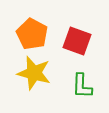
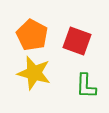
orange pentagon: moved 1 px down
green L-shape: moved 4 px right
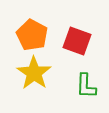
yellow star: rotated 20 degrees clockwise
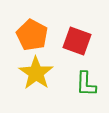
yellow star: moved 2 px right
green L-shape: moved 2 px up
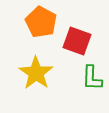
orange pentagon: moved 9 px right, 13 px up
green L-shape: moved 6 px right, 6 px up
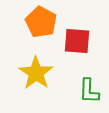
red square: rotated 16 degrees counterclockwise
green L-shape: moved 3 px left, 13 px down
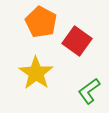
red square: rotated 32 degrees clockwise
green L-shape: rotated 52 degrees clockwise
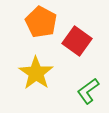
green L-shape: moved 1 px left
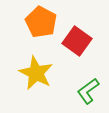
yellow star: rotated 8 degrees counterclockwise
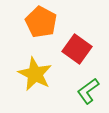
red square: moved 8 px down
yellow star: moved 1 px left, 1 px down
